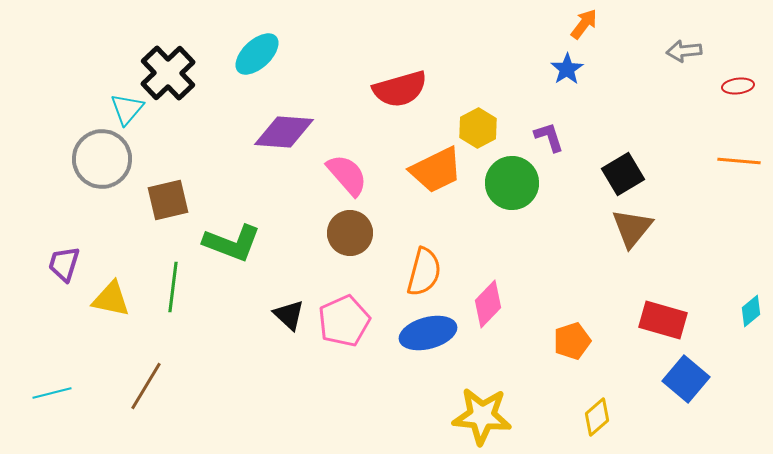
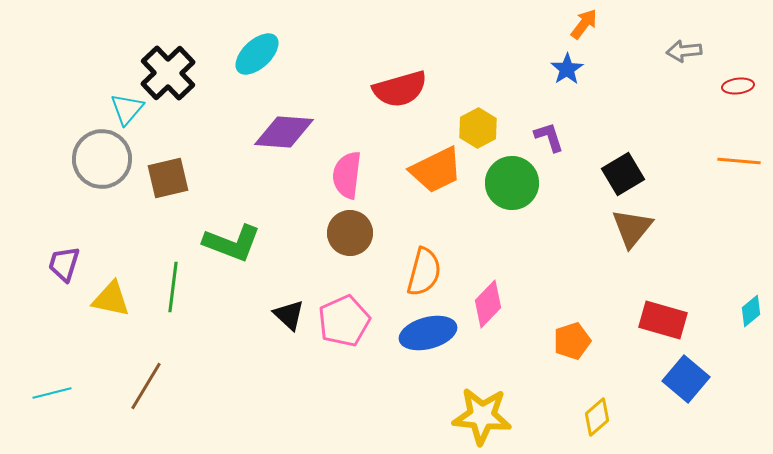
pink semicircle: rotated 132 degrees counterclockwise
brown square: moved 22 px up
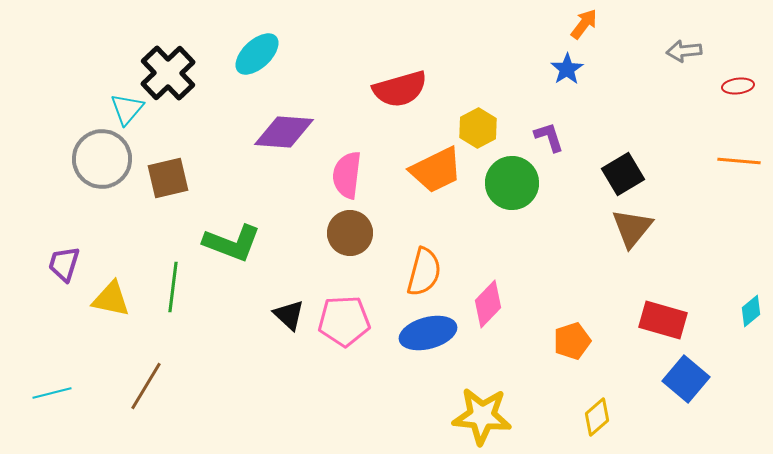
pink pentagon: rotated 21 degrees clockwise
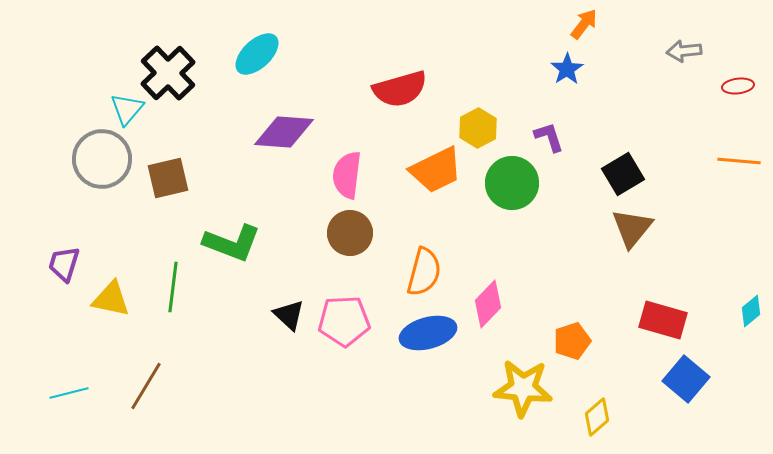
cyan line: moved 17 px right
yellow star: moved 41 px right, 28 px up
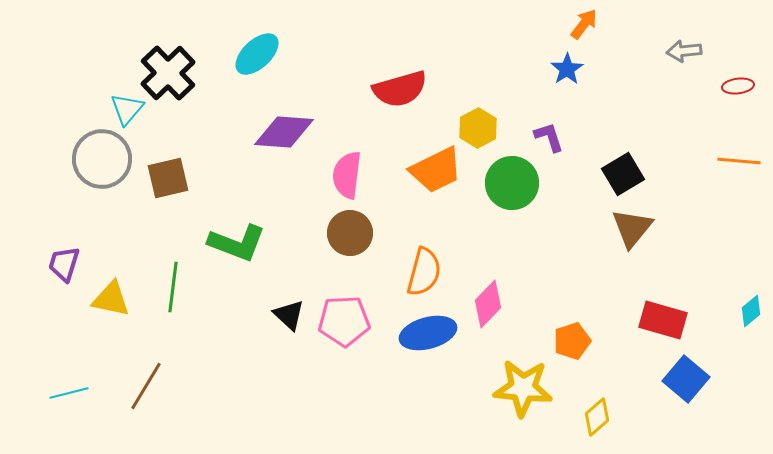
green L-shape: moved 5 px right
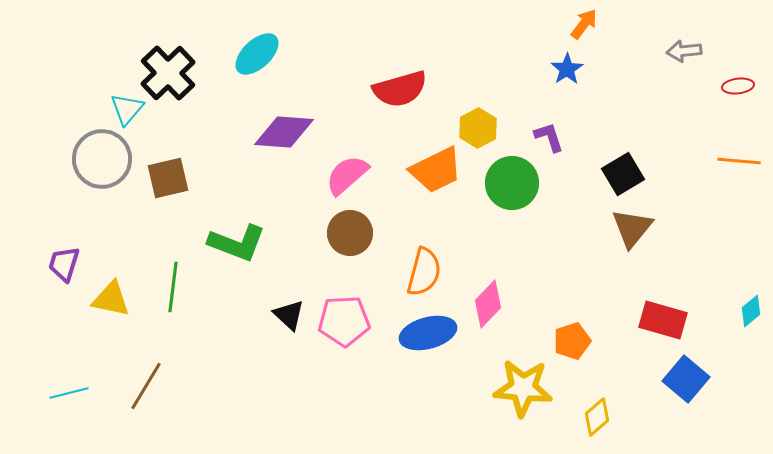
pink semicircle: rotated 42 degrees clockwise
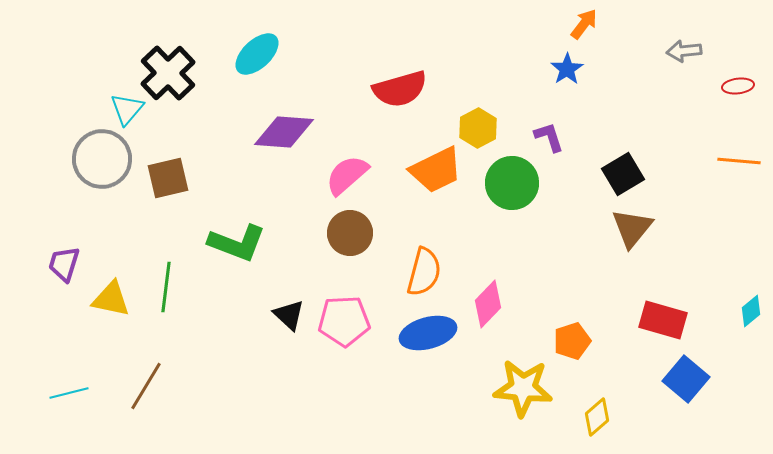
green line: moved 7 px left
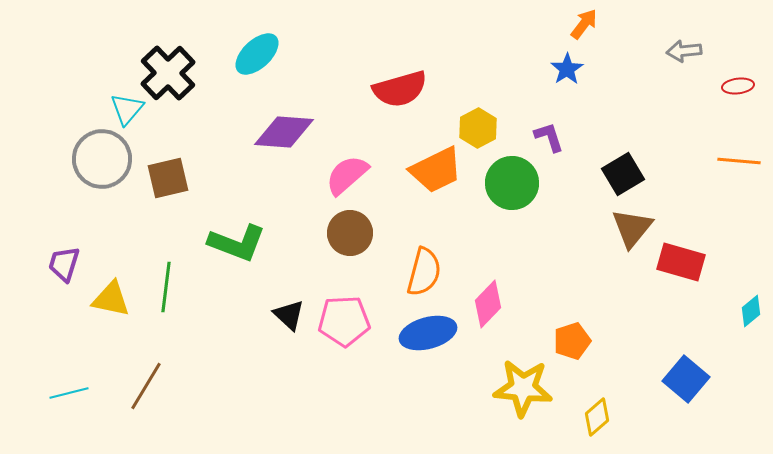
red rectangle: moved 18 px right, 58 px up
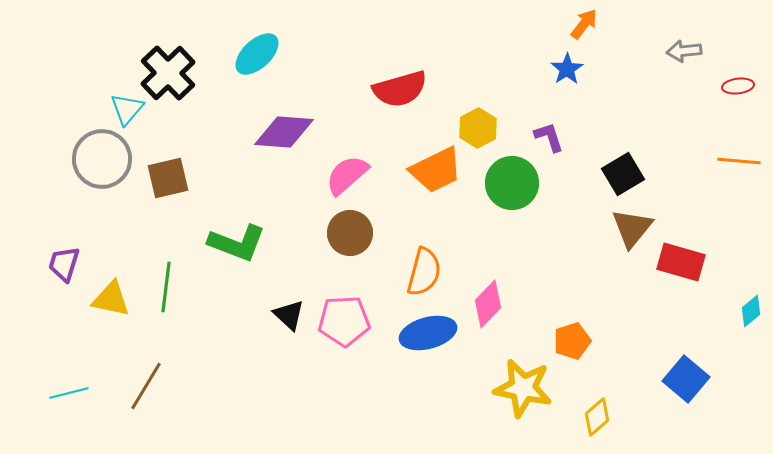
yellow star: rotated 6 degrees clockwise
